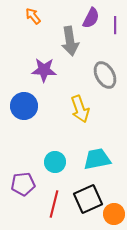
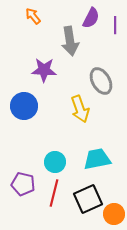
gray ellipse: moved 4 px left, 6 px down
purple pentagon: rotated 20 degrees clockwise
red line: moved 11 px up
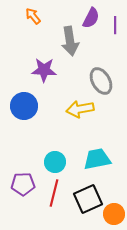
yellow arrow: rotated 100 degrees clockwise
purple pentagon: rotated 15 degrees counterclockwise
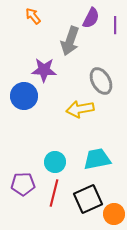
gray arrow: rotated 28 degrees clockwise
blue circle: moved 10 px up
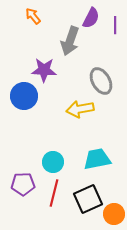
cyan circle: moved 2 px left
